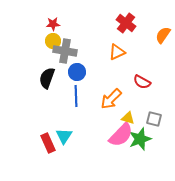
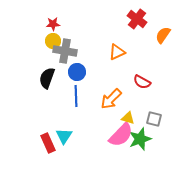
red cross: moved 11 px right, 4 px up
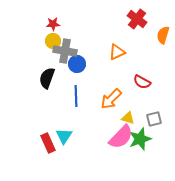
orange semicircle: rotated 18 degrees counterclockwise
blue circle: moved 8 px up
gray square: rotated 28 degrees counterclockwise
pink semicircle: moved 2 px down
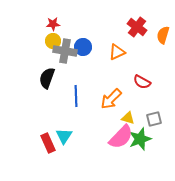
red cross: moved 8 px down
blue circle: moved 6 px right, 17 px up
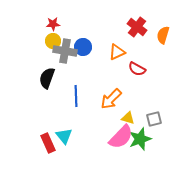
red semicircle: moved 5 px left, 13 px up
cyan triangle: rotated 12 degrees counterclockwise
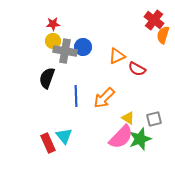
red cross: moved 17 px right, 7 px up
orange triangle: moved 4 px down
orange arrow: moved 7 px left, 1 px up
yellow triangle: rotated 16 degrees clockwise
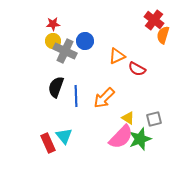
blue circle: moved 2 px right, 6 px up
gray cross: rotated 15 degrees clockwise
black semicircle: moved 9 px right, 9 px down
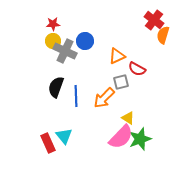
gray square: moved 33 px left, 37 px up
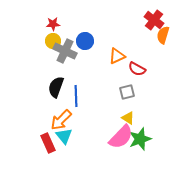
gray square: moved 6 px right, 10 px down
orange arrow: moved 43 px left, 22 px down
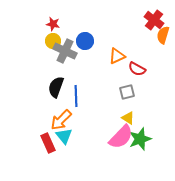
red star: rotated 16 degrees clockwise
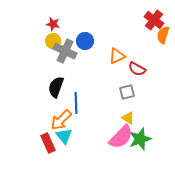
blue line: moved 7 px down
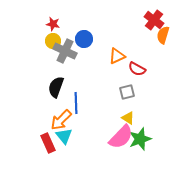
blue circle: moved 1 px left, 2 px up
